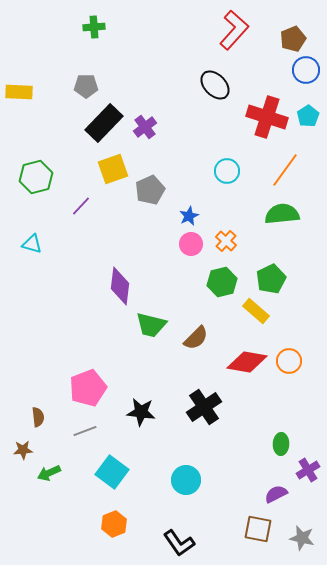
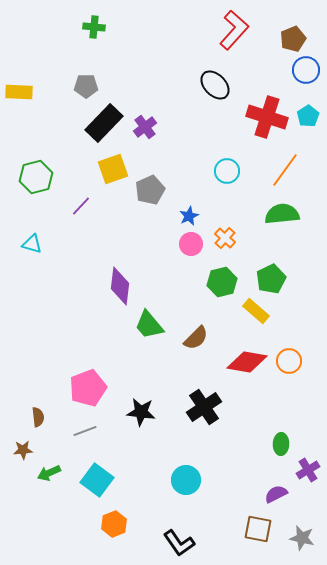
green cross at (94, 27): rotated 10 degrees clockwise
orange cross at (226, 241): moved 1 px left, 3 px up
green trapezoid at (151, 325): moved 2 px left; rotated 36 degrees clockwise
cyan square at (112, 472): moved 15 px left, 8 px down
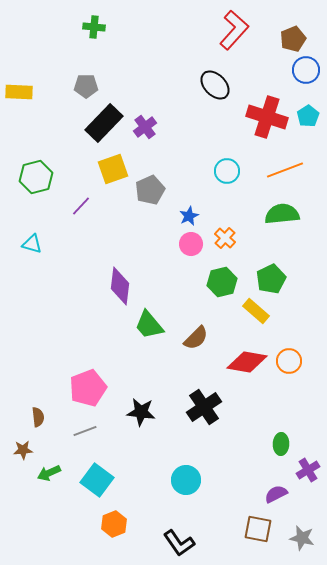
orange line at (285, 170): rotated 33 degrees clockwise
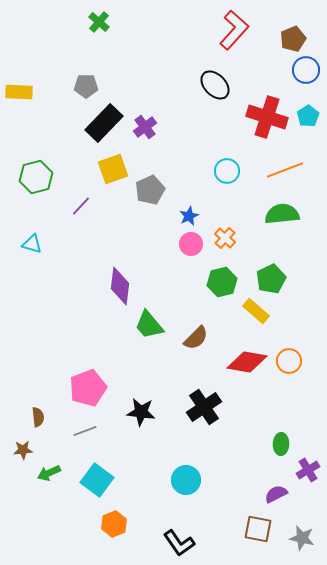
green cross at (94, 27): moved 5 px right, 5 px up; rotated 35 degrees clockwise
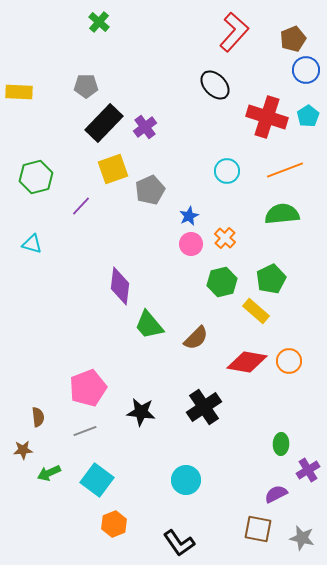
red L-shape at (234, 30): moved 2 px down
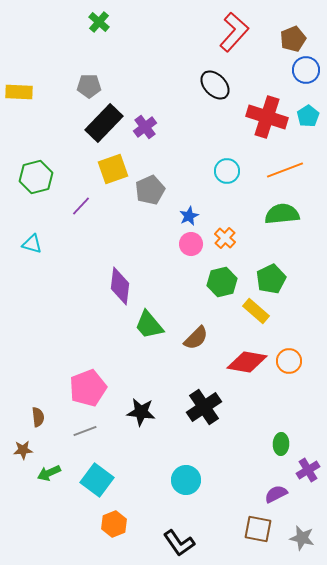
gray pentagon at (86, 86): moved 3 px right
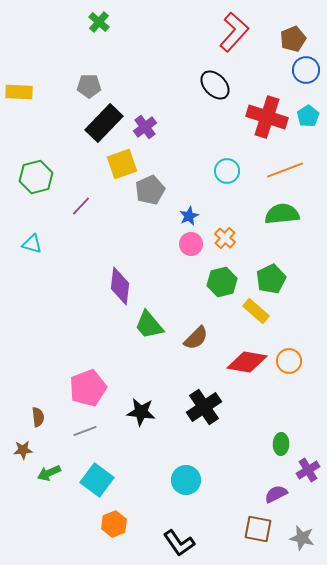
yellow square at (113, 169): moved 9 px right, 5 px up
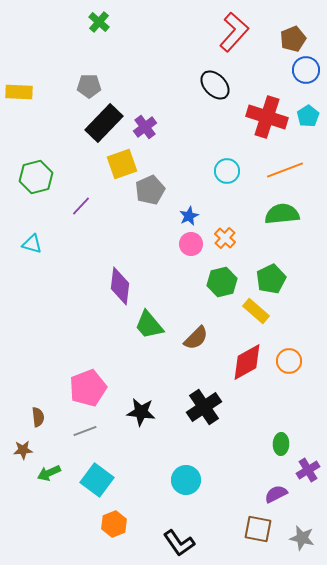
red diamond at (247, 362): rotated 39 degrees counterclockwise
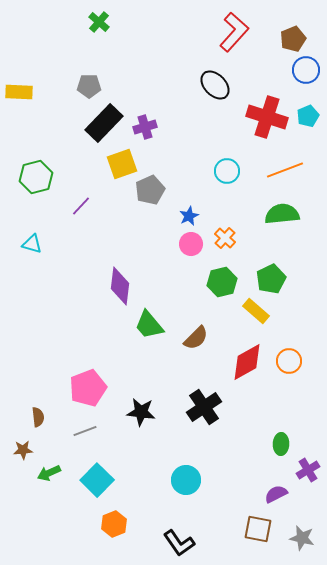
cyan pentagon at (308, 116): rotated 10 degrees clockwise
purple cross at (145, 127): rotated 20 degrees clockwise
cyan square at (97, 480): rotated 8 degrees clockwise
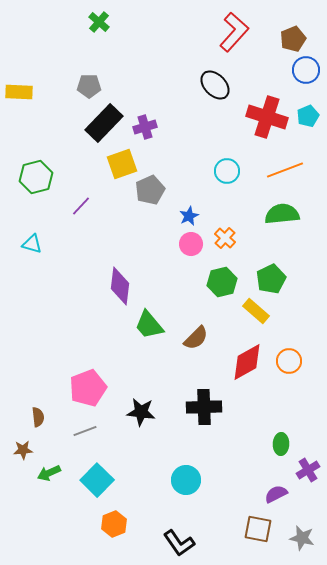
black cross at (204, 407): rotated 32 degrees clockwise
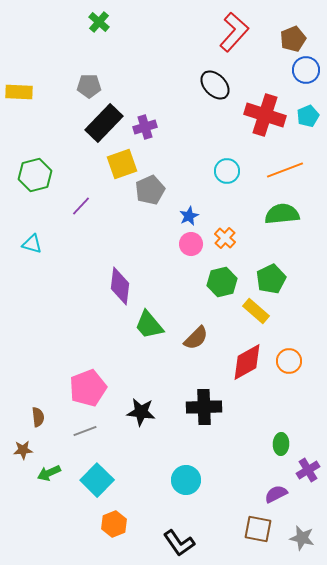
red cross at (267, 117): moved 2 px left, 2 px up
green hexagon at (36, 177): moved 1 px left, 2 px up
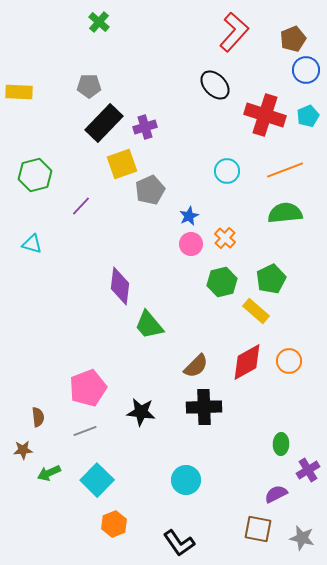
green semicircle at (282, 214): moved 3 px right, 1 px up
brown semicircle at (196, 338): moved 28 px down
